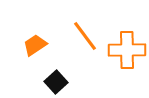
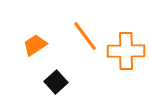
orange cross: moved 1 px left, 1 px down
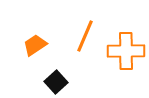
orange line: rotated 60 degrees clockwise
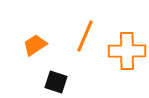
orange cross: moved 1 px right
black square: rotated 30 degrees counterclockwise
